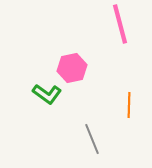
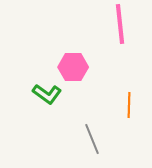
pink line: rotated 9 degrees clockwise
pink hexagon: moved 1 px right, 1 px up; rotated 12 degrees clockwise
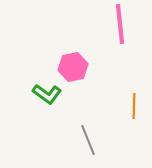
pink hexagon: rotated 12 degrees counterclockwise
orange line: moved 5 px right, 1 px down
gray line: moved 4 px left, 1 px down
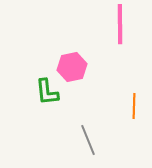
pink line: rotated 6 degrees clockwise
pink hexagon: moved 1 px left
green L-shape: moved 2 px up; rotated 48 degrees clockwise
